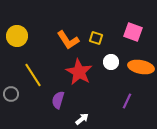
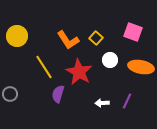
yellow square: rotated 24 degrees clockwise
white circle: moved 1 px left, 2 px up
yellow line: moved 11 px right, 8 px up
gray circle: moved 1 px left
purple semicircle: moved 6 px up
white arrow: moved 20 px right, 16 px up; rotated 144 degrees counterclockwise
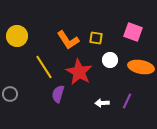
yellow square: rotated 32 degrees counterclockwise
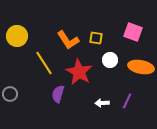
yellow line: moved 4 px up
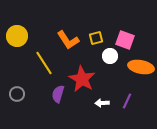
pink square: moved 8 px left, 8 px down
yellow square: rotated 24 degrees counterclockwise
white circle: moved 4 px up
red star: moved 3 px right, 7 px down
gray circle: moved 7 px right
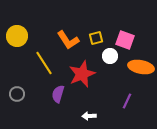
red star: moved 5 px up; rotated 20 degrees clockwise
white arrow: moved 13 px left, 13 px down
